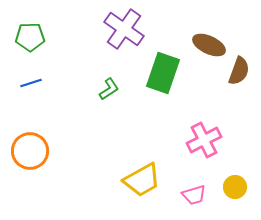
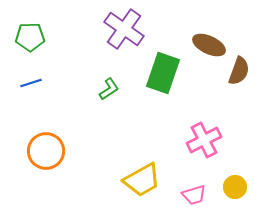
orange circle: moved 16 px right
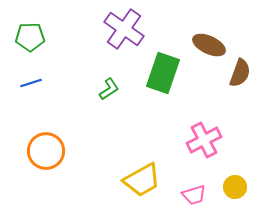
brown semicircle: moved 1 px right, 2 px down
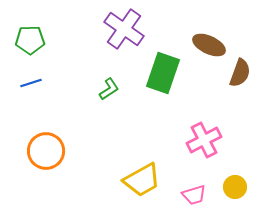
green pentagon: moved 3 px down
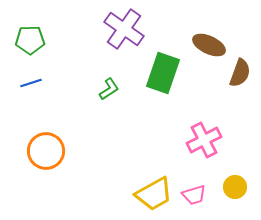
yellow trapezoid: moved 12 px right, 14 px down
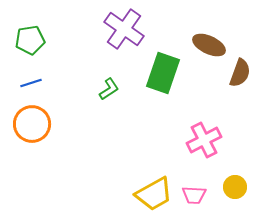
green pentagon: rotated 8 degrees counterclockwise
orange circle: moved 14 px left, 27 px up
pink trapezoid: rotated 20 degrees clockwise
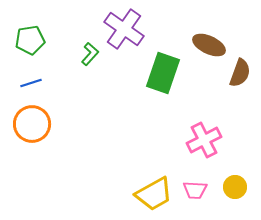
green L-shape: moved 19 px left, 35 px up; rotated 15 degrees counterclockwise
pink trapezoid: moved 1 px right, 5 px up
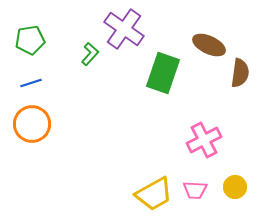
brown semicircle: rotated 12 degrees counterclockwise
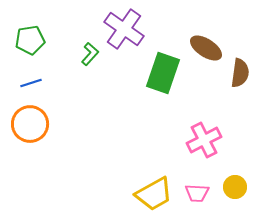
brown ellipse: moved 3 px left, 3 px down; rotated 8 degrees clockwise
orange circle: moved 2 px left
pink trapezoid: moved 2 px right, 3 px down
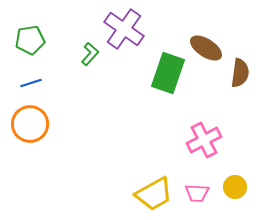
green rectangle: moved 5 px right
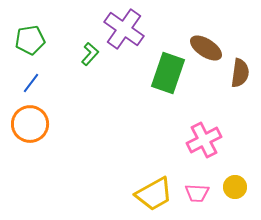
blue line: rotated 35 degrees counterclockwise
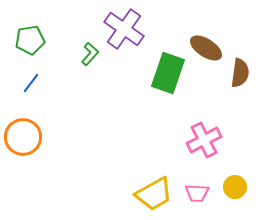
orange circle: moved 7 px left, 13 px down
